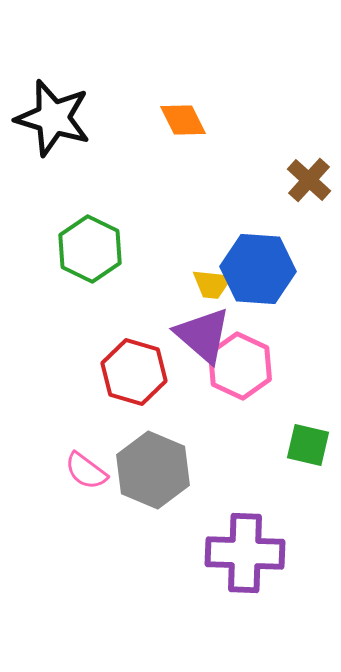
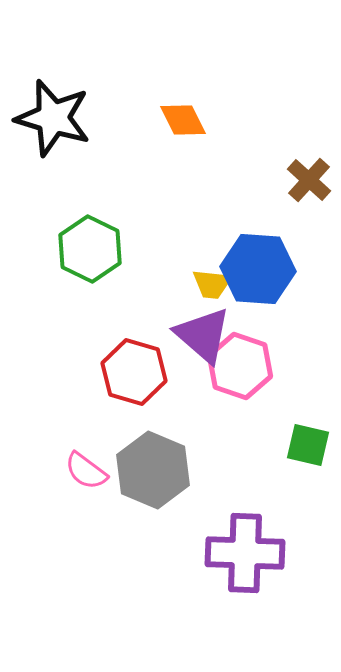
pink hexagon: rotated 6 degrees counterclockwise
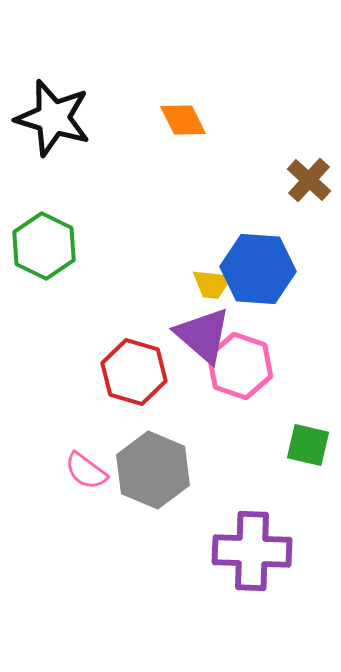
green hexagon: moved 46 px left, 3 px up
purple cross: moved 7 px right, 2 px up
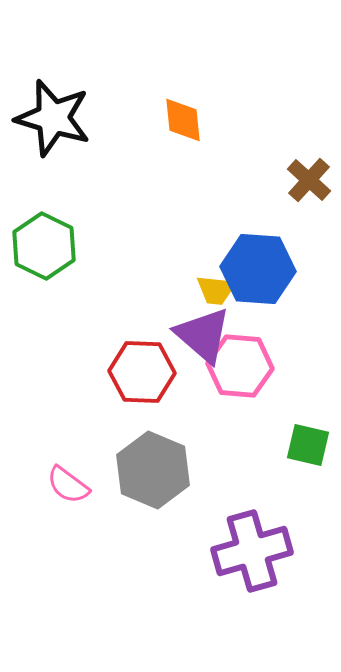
orange diamond: rotated 21 degrees clockwise
yellow trapezoid: moved 4 px right, 6 px down
pink hexagon: rotated 14 degrees counterclockwise
red hexagon: moved 8 px right; rotated 14 degrees counterclockwise
pink semicircle: moved 18 px left, 14 px down
purple cross: rotated 18 degrees counterclockwise
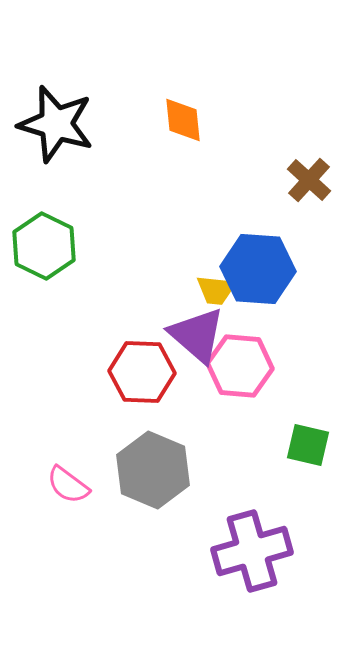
black star: moved 3 px right, 6 px down
purple triangle: moved 6 px left
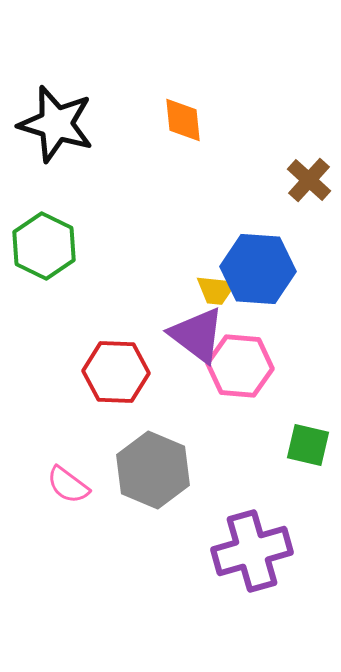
purple triangle: rotated 4 degrees counterclockwise
red hexagon: moved 26 px left
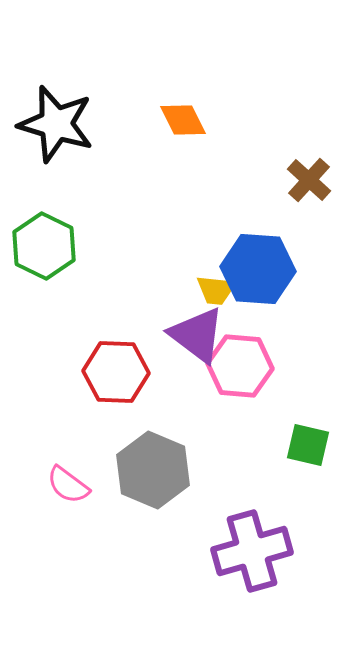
orange diamond: rotated 21 degrees counterclockwise
